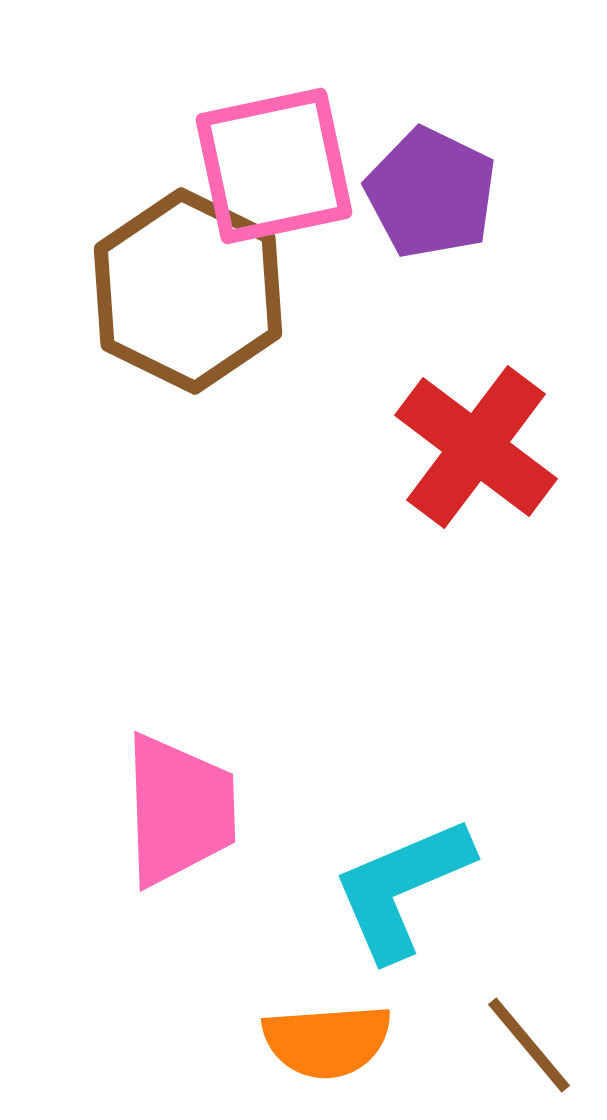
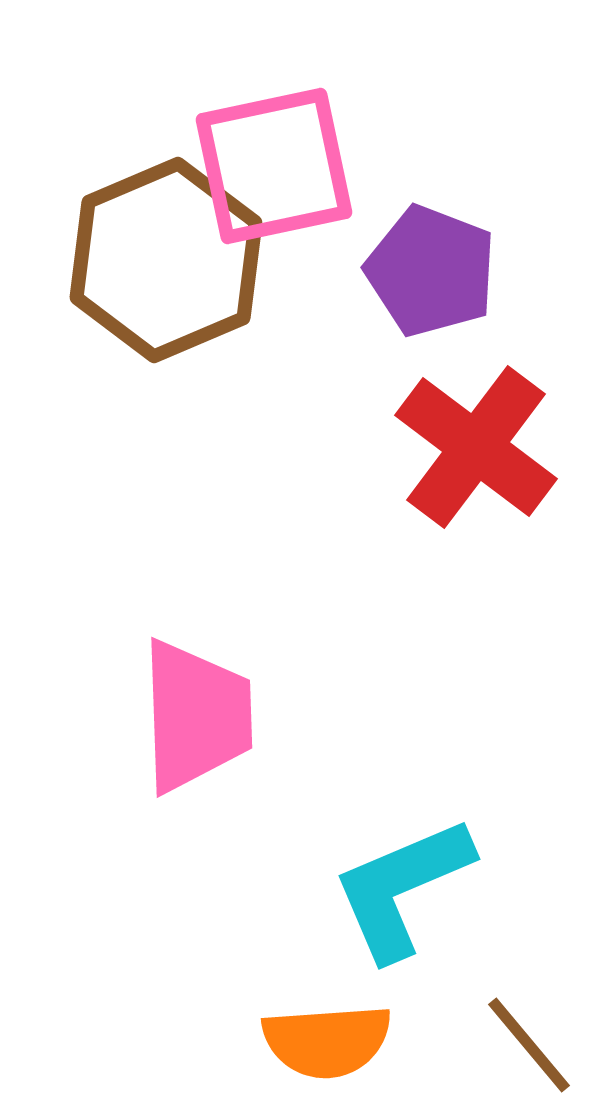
purple pentagon: moved 78 px down; rotated 5 degrees counterclockwise
brown hexagon: moved 22 px left, 31 px up; rotated 11 degrees clockwise
pink trapezoid: moved 17 px right, 94 px up
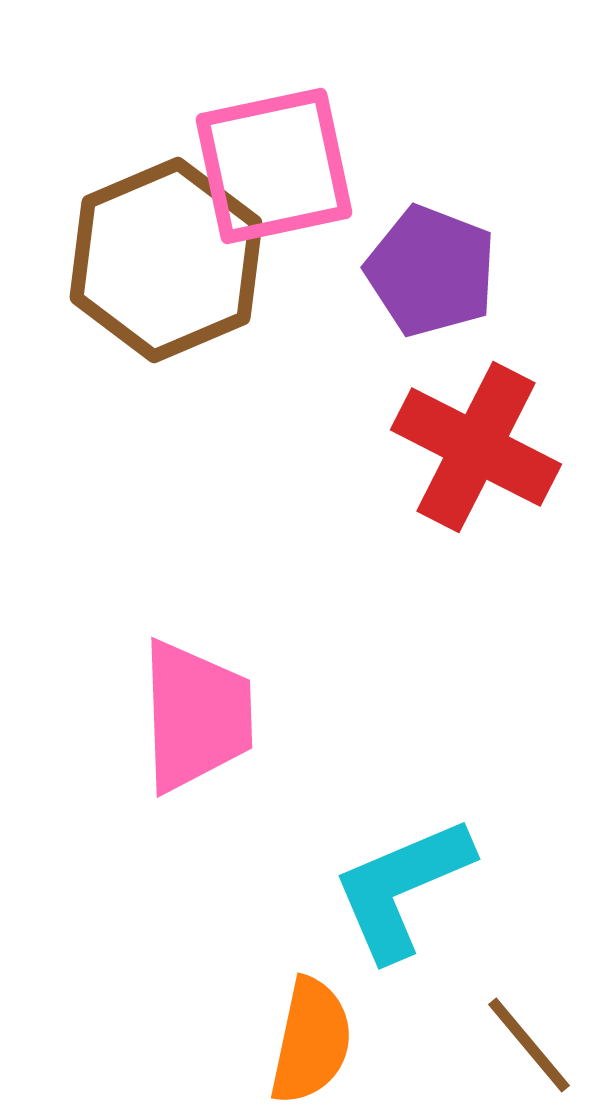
red cross: rotated 10 degrees counterclockwise
orange semicircle: moved 16 px left; rotated 74 degrees counterclockwise
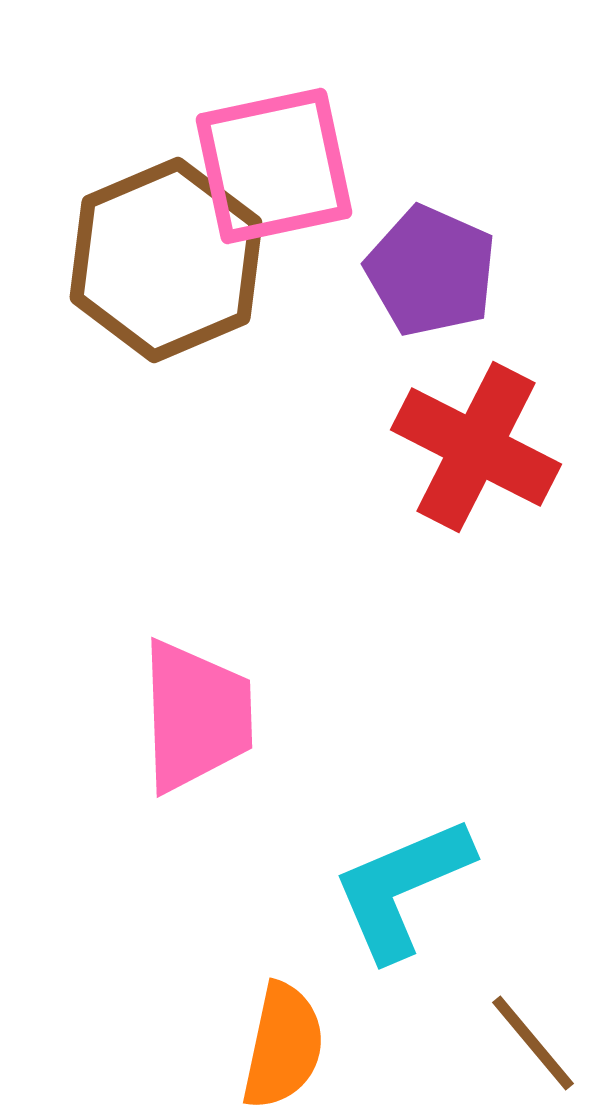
purple pentagon: rotated 3 degrees clockwise
orange semicircle: moved 28 px left, 5 px down
brown line: moved 4 px right, 2 px up
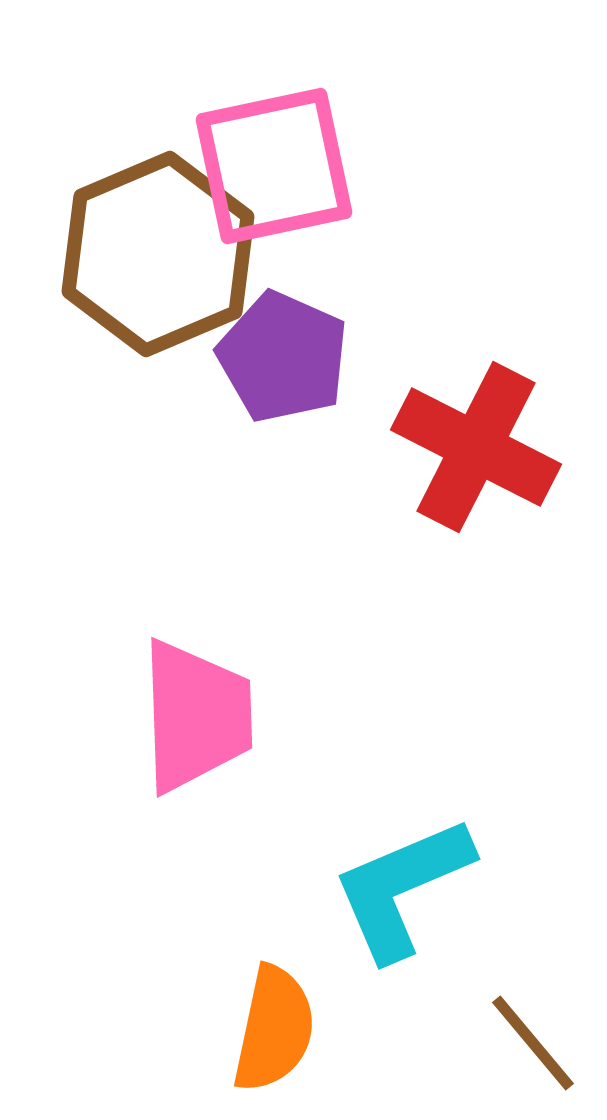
brown hexagon: moved 8 px left, 6 px up
purple pentagon: moved 148 px left, 86 px down
orange semicircle: moved 9 px left, 17 px up
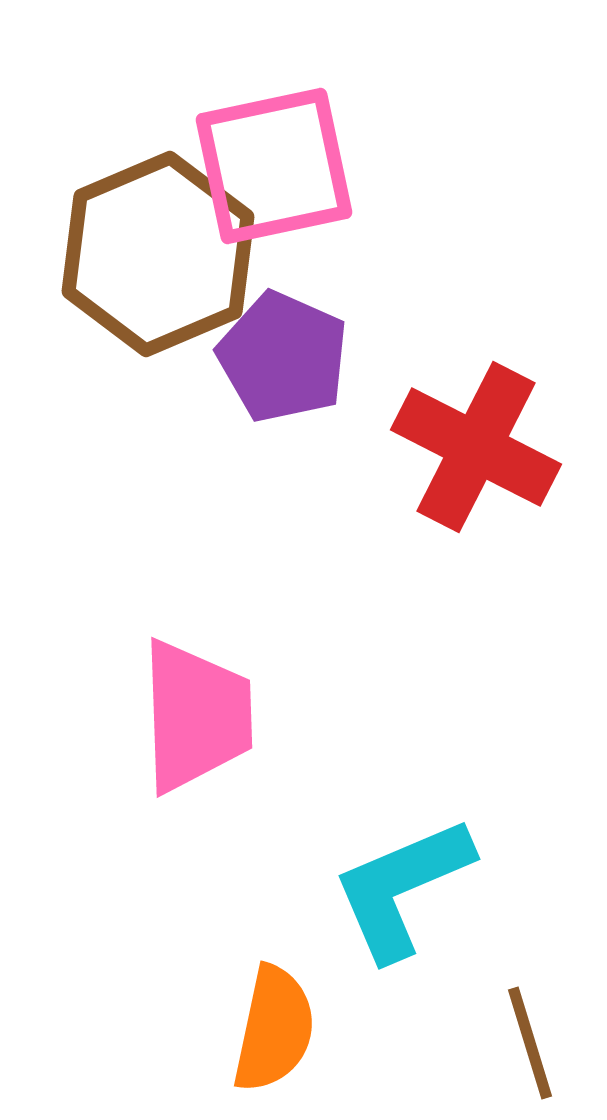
brown line: moved 3 px left; rotated 23 degrees clockwise
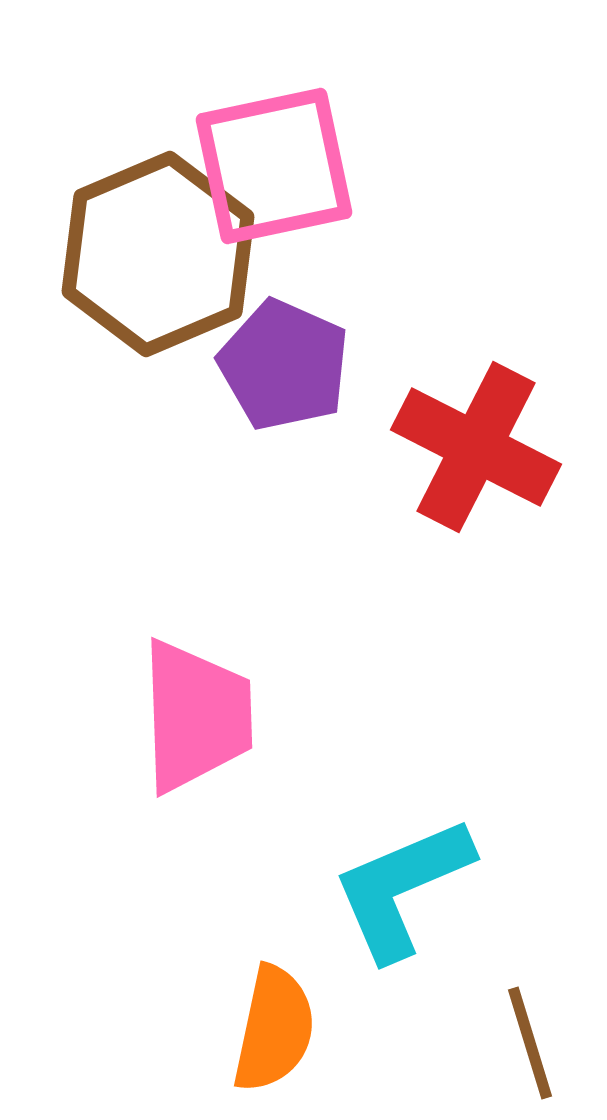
purple pentagon: moved 1 px right, 8 px down
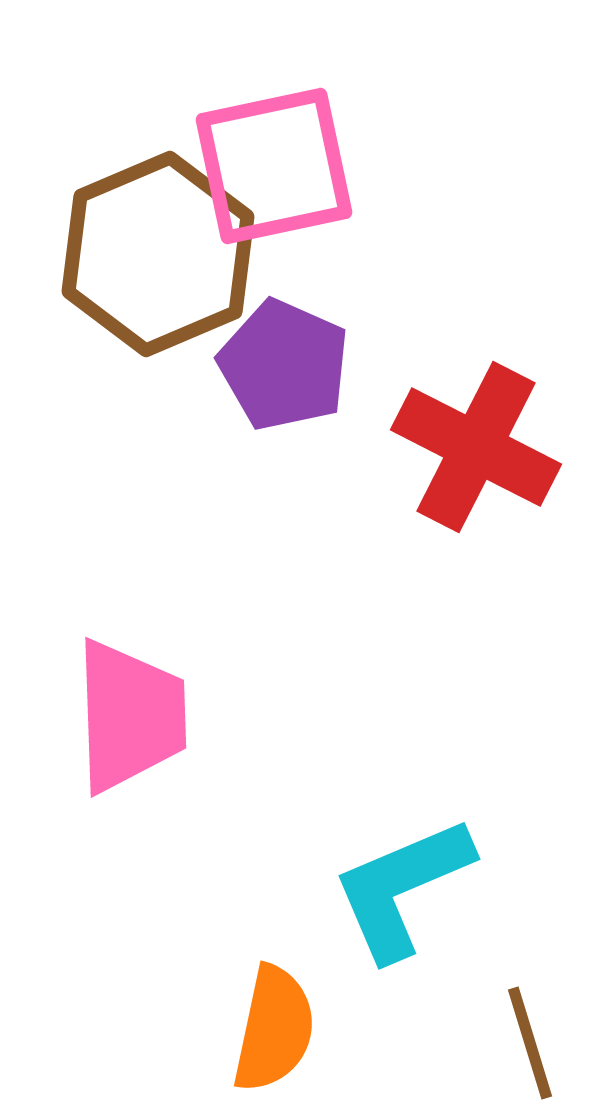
pink trapezoid: moved 66 px left
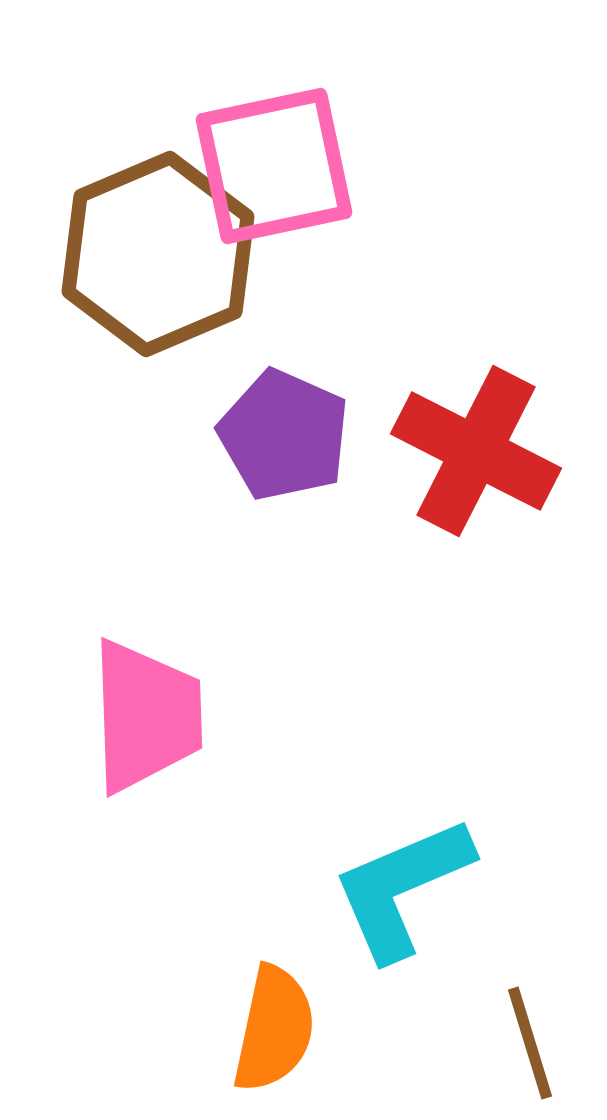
purple pentagon: moved 70 px down
red cross: moved 4 px down
pink trapezoid: moved 16 px right
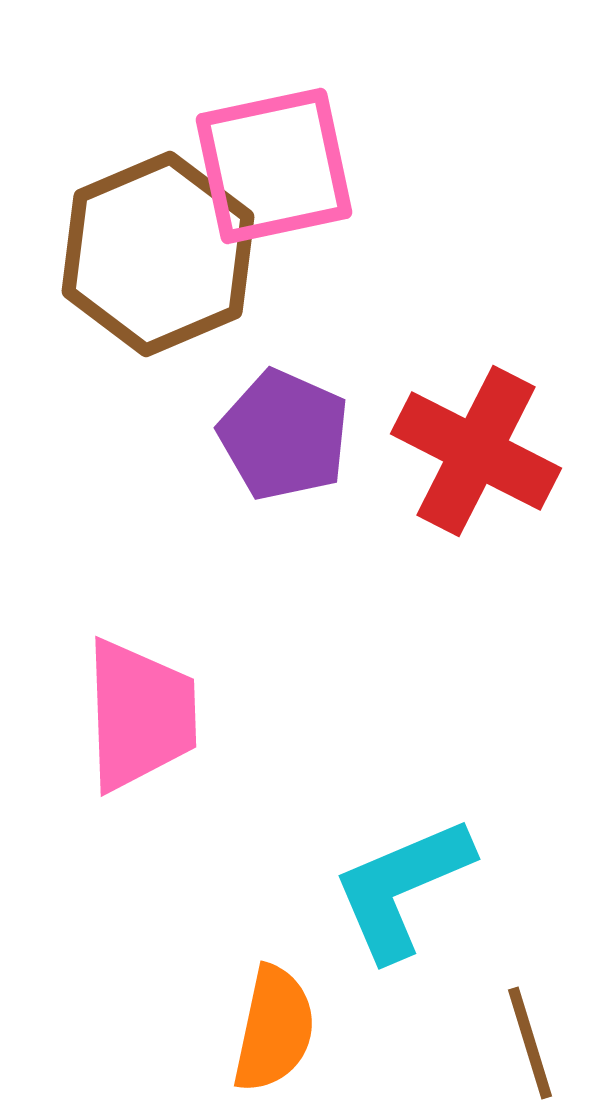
pink trapezoid: moved 6 px left, 1 px up
